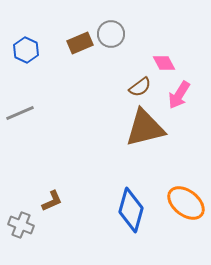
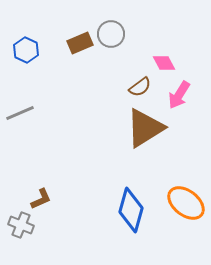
brown triangle: rotated 18 degrees counterclockwise
brown L-shape: moved 11 px left, 2 px up
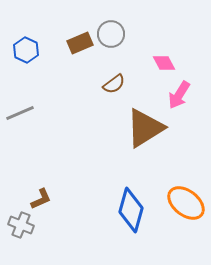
brown semicircle: moved 26 px left, 3 px up
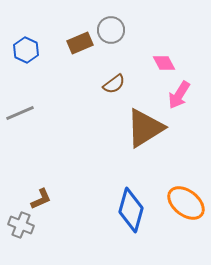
gray circle: moved 4 px up
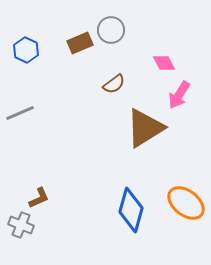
brown L-shape: moved 2 px left, 1 px up
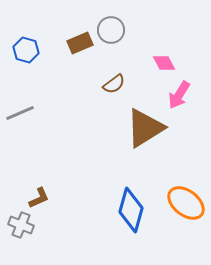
blue hexagon: rotated 10 degrees counterclockwise
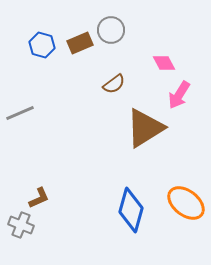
blue hexagon: moved 16 px right, 5 px up
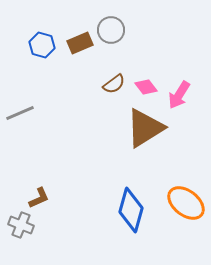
pink diamond: moved 18 px left, 24 px down; rotated 10 degrees counterclockwise
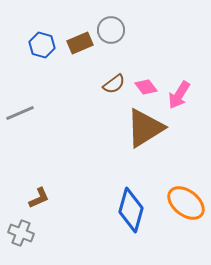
gray cross: moved 8 px down
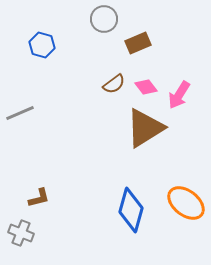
gray circle: moved 7 px left, 11 px up
brown rectangle: moved 58 px right
brown L-shape: rotated 10 degrees clockwise
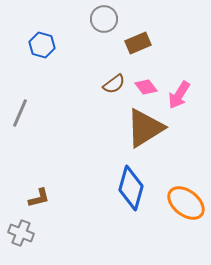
gray line: rotated 44 degrees counterclockwise
blue diamond: moved 22 px up
